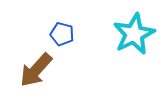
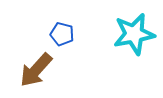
cyan star: rotated 15 degrees clockwise
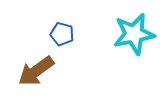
brown arrow: moved 1 px down; rotated 12 degrees clockwise
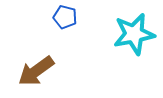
blue pentagon: moved 3 px right, 17 px up
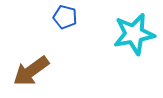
brown arrow: moved 5 px left
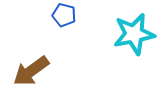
blue pentagon: moved 1 px left, 2 px up
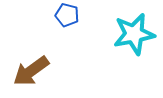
blue pentagon: moved 3 px right
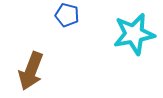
brown arrow: rotated 33 degrees counterclockwise
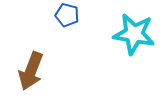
cyan star: rotated 21 degrees clockwise
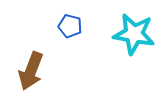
blue pentagon: moved 3 px right, 11 px down
